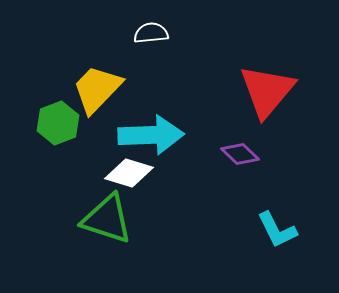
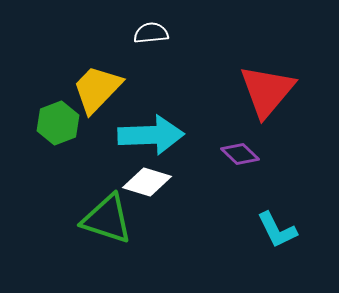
white diamond: moved 18 px right, 9 px down
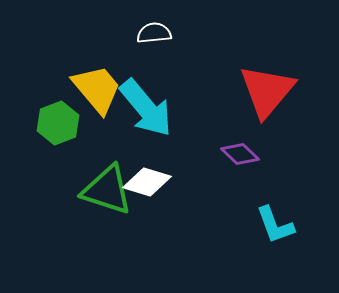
white semicircle: moved 3 px right
yellow trapezoid: rotated 96 degrees clockwise
cyan arrow: moved 5 px left, 27 px up; rotated 52 degrees clockwise
green triangle: moved 29 px up
cyan L-shape: moved 2 px left, 5 px up; rotated 6 degrees clockwise
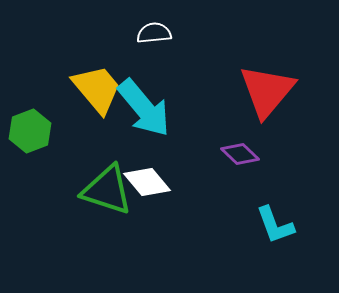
cyan arrow: moved 2 px left
green hexagon: moved 28 px left, 8 px down
white diamond: rotated 33 degrees clockwise
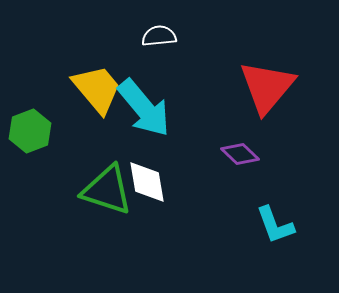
white semicircle: moved 5 px right, 3 px down
red triangle: moved 4 px up
white diamond: rotated 30 degrees clockwise
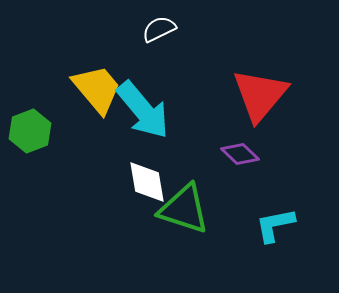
white semicircle: moved 7 px up; rotated 20 degrees counterclockwise
red triangle: moved 7 px left, 8 px down
cyan arrow: moved 1 px left, 2 px down
green triangle: moved 77 px right, 19 px down
cyan L-shape: rotated 99 degrees clockwise
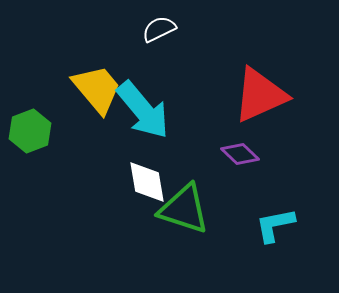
red triangle: rotated 26 degrees clockwise
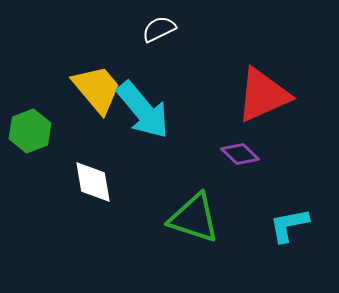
red triangle: moved 3 px right
white diamond: moved 54 px left
green triangle: moved 10 px right, 9 px down
cyan L-shape: moved 14 px right
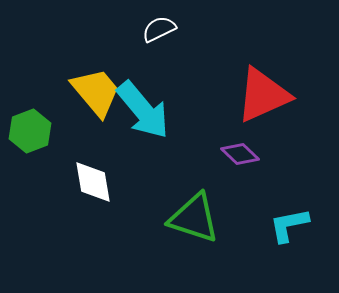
yellow trapezoid: moved 1 px left, 3 px down
